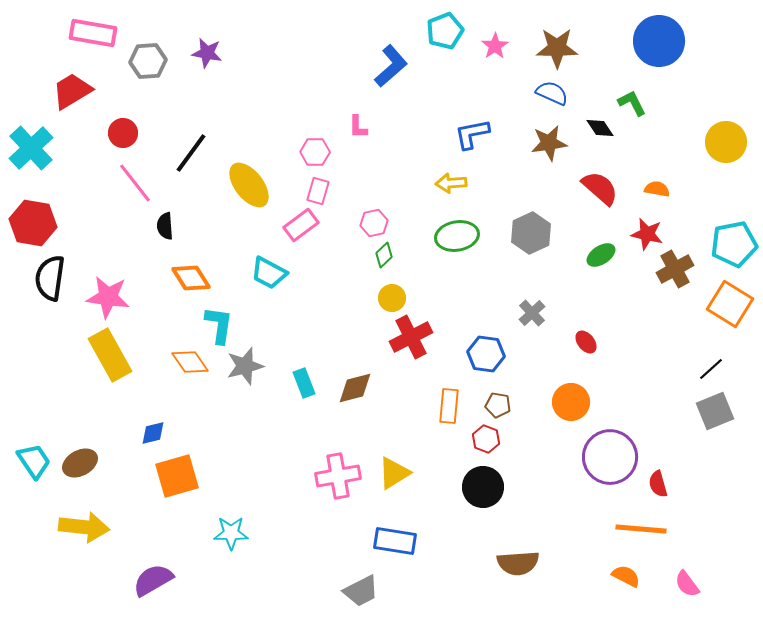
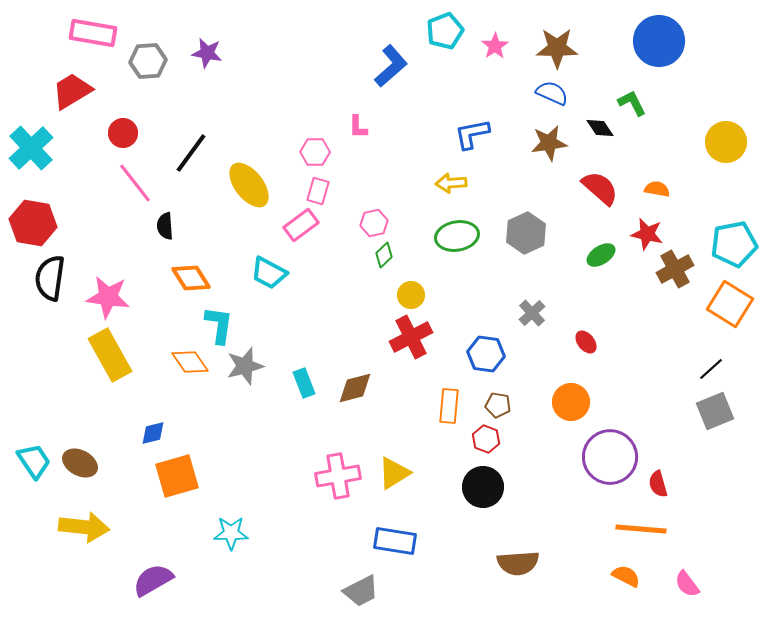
gray hexagon at (531, 233): moved 5 px left
yellow circle at (392, 298): moved 19 px right, 3 px up
brown ellipse at (80, 463): rotated 56 degrees clockwise
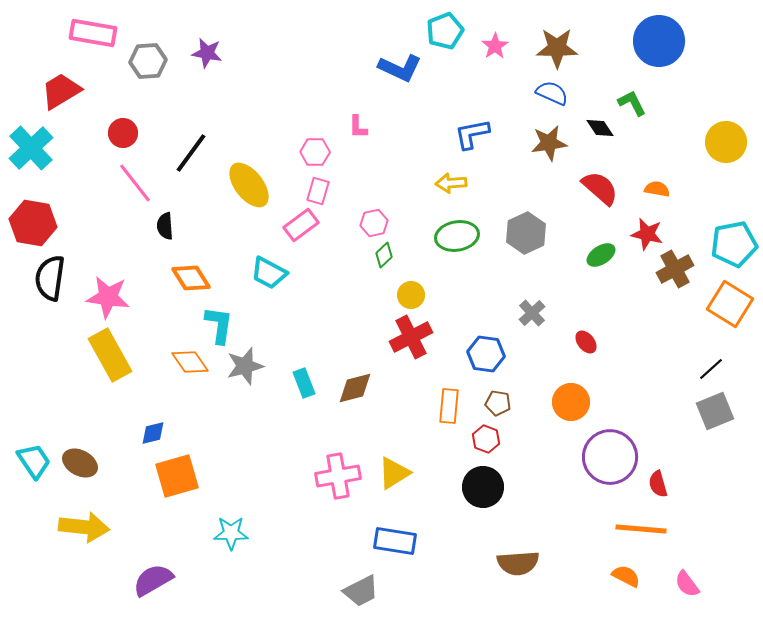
blue L-shape at (391, 66): moved 9 px right, 2 px down; rotated 66 degrees clockwise
red trapezoid at (72, 91): moved 11 px left
brown pentagon at (498, 405): moved 2 px up
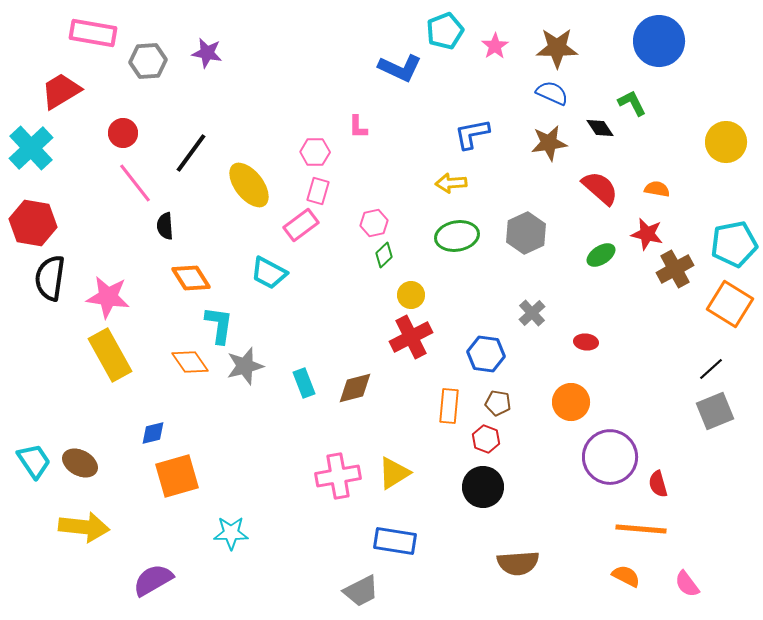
red ellipse at (586, 342): rotated 45 degrees counterclockwise
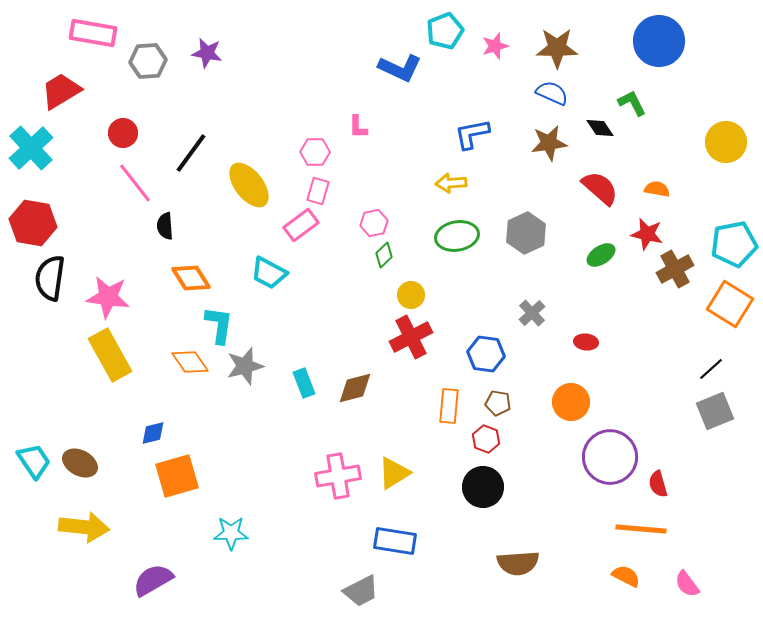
pink star at (495, 46): rotated 16 degrees clockwise
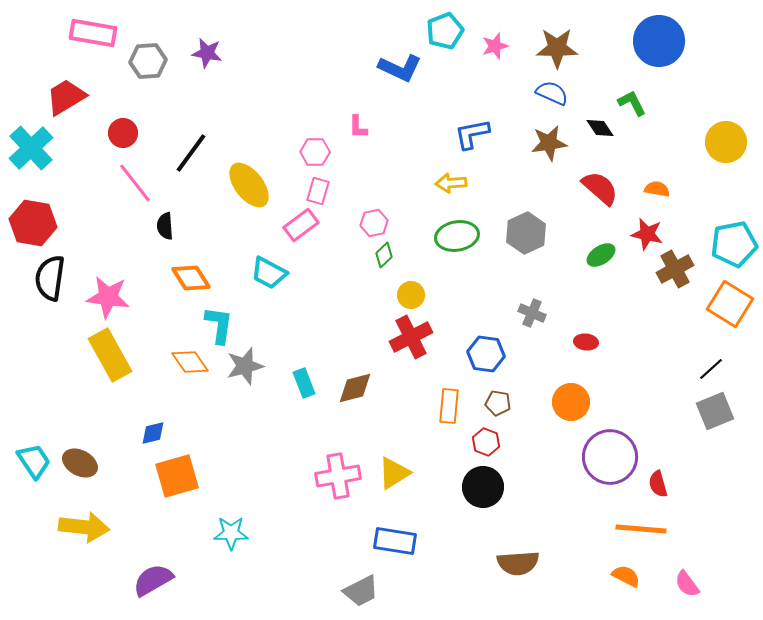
red trapezoid at (61, 91): moved 5 px right, 6 px down
gray cross at (532, 313): rotated 24 degrees counterclockwise
red hexagon at (486, 439): moved 3 px down
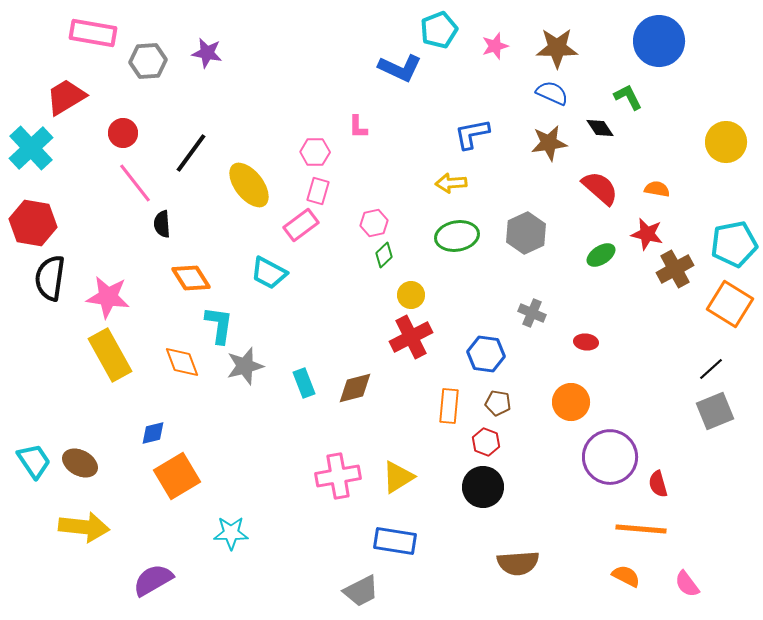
cyan pentagon at (445, 31): moved 6 px left, 1 px up
green L-shape at (632, 103): moved 4 px left, 6 px up
black semicircle at (165, 226): moved 3 px left, 2 px up
orange diamond at (190, 362): moved 8 px left; rotated 15 degrees clockwise
yellow triangle at (394, 473): moved 4 px right, 4 px down
orange square at (177, 476): rotated 15 degrees counterclockwise
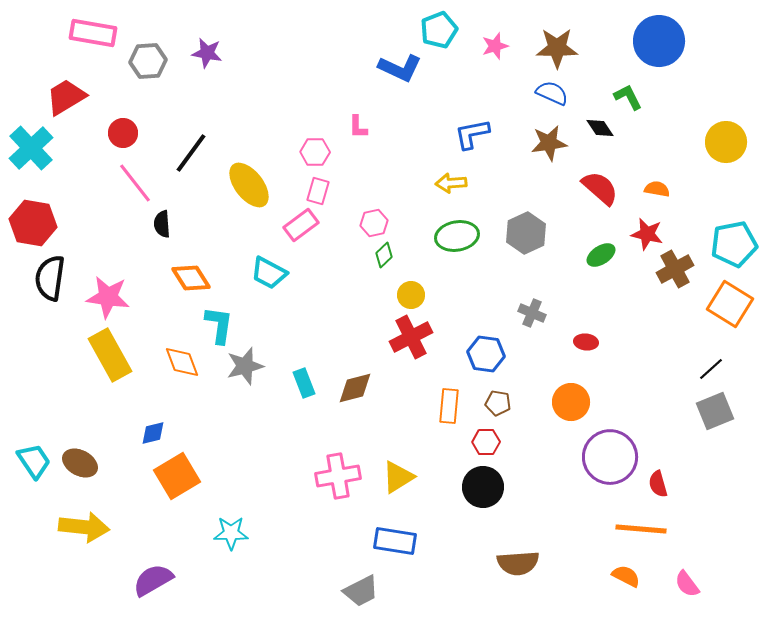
red hexagon at (486, 442): rotated 20 degrees counterclockwise
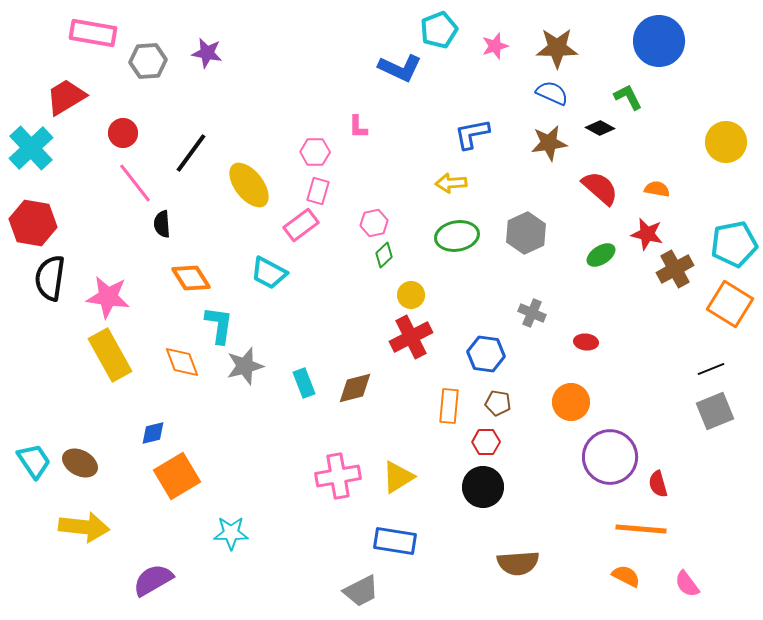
black diamond at (600, 128): rotated 28 degrees counterclockwise
black line at (711, 369): rotated 20 degrees clockwise
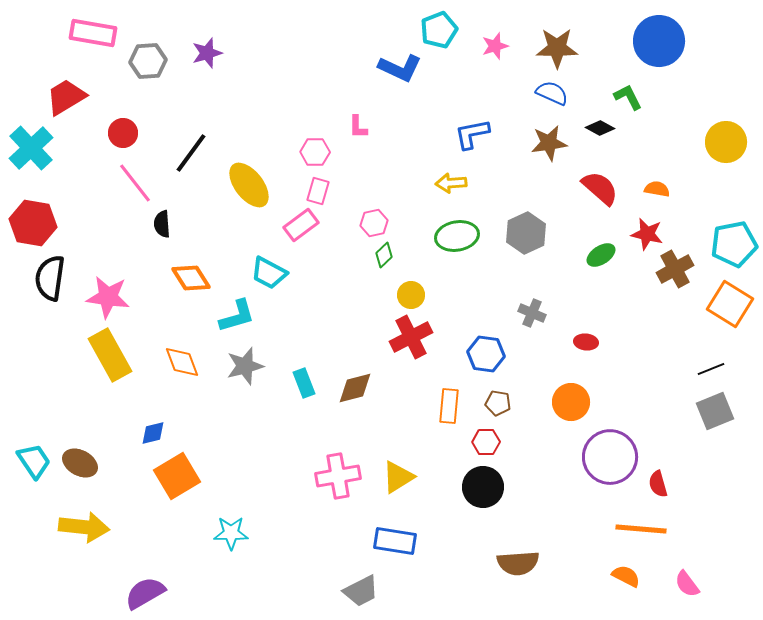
purple star at (207, 53): rotated 28 degrees counterclockwise
cyan L-shape at (219, 325): moved 18 px right, 9 px up; rotated 66 degrees clockwise
purple semicircle at (153, 580): moved 8 px left, 13 px down
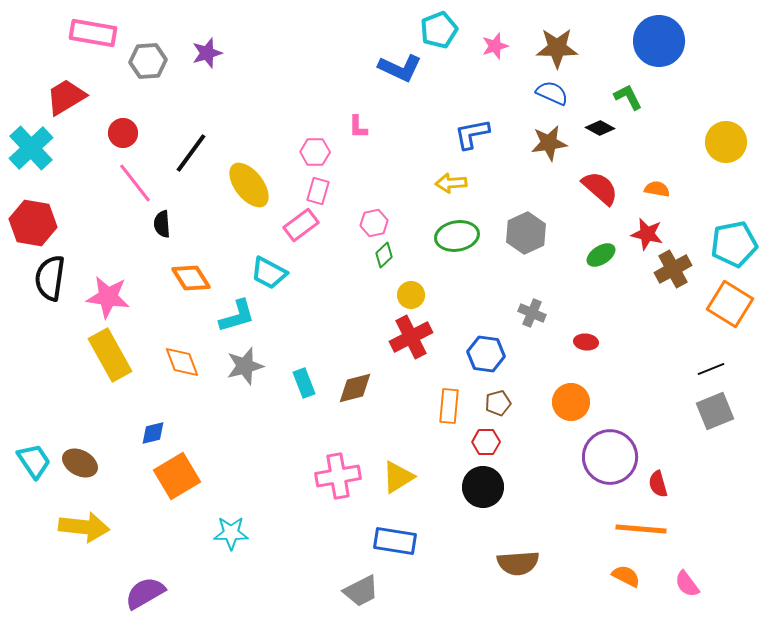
brown cross at (675, 269): moved 2 px left
brown pentagon at (498, 403): rotated 25 degrees counterclockwise
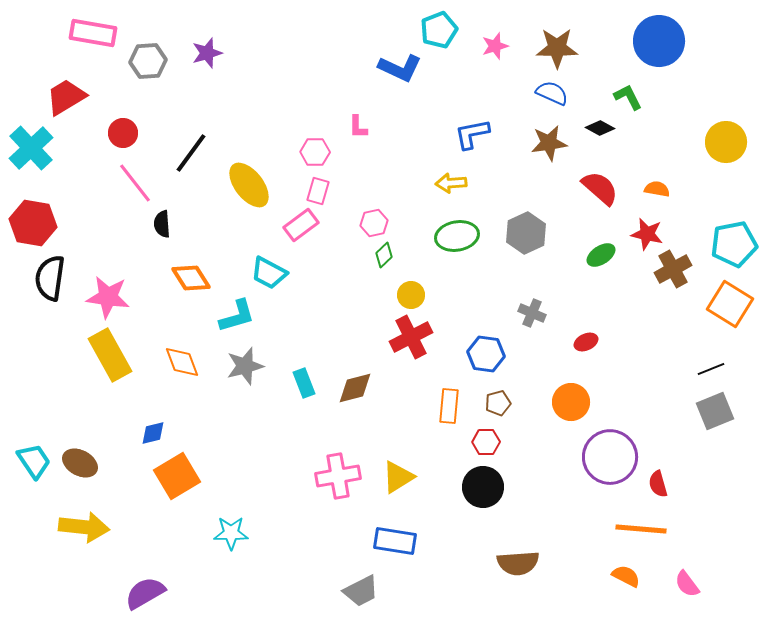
red ellipse at (586, 342): rotated 30 degrees counterclockwise
